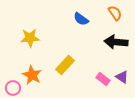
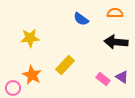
orange semicircle: rotated 56 degrees counterclockwise
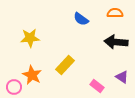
pink rectangle: moved 6 px left, 7 px down
pink circle: moved 1 px right, 1 px up
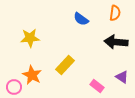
orange semicircle: rotated 98 degrees clockwise
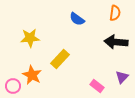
blue semicircle: moved 4 px left
yellow rectangle: moved 5 px left, 6 px up
purple triangle: rotated 40 degrees clockwise
pink circle: moved 1 px left, 1 px up
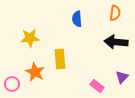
blue semicircle: rotated 49 degrees clockwise
yellow rectangle: rotated 48 degrees counterclockwise
orange star: moved 3 px right, 3 px up
pink circle: moved 1 px left, 2 px up
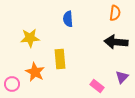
blue semicircle: moved 9 px left
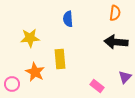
purple triangle: moved 3 px right
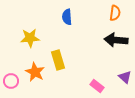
blue semicircle: moved 1 px left, 2 px up
black arrow: moved 2 px up
yellow rectangle: moved 2 px left, 1 px down; rotated 12 degrees counterclockwise
purple triangle: rotated 32 degrees counterclockwise
pink circle: moved 1 px left, 3 px up
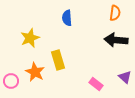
blue semicircle: moved 1 px down
yellow star: rotated 18 degrees counterclockwise
pink rectangle: moved 1 px left, 2 px up
